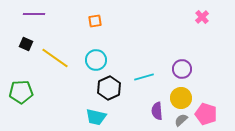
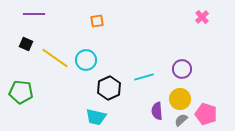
orange square: moved 2 px right
cyan circle: moved 10 px left
green pentagon: rotated 10 degrees clockwise
yellow circle: moved 1 px left, 1 px down
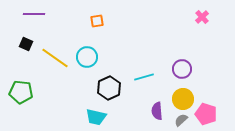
cyan circle: moved 1 px right, 3 px up
yellow circle: moved 3 px right
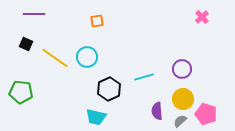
black hexagon: moved 1 px down
gray semicircle: moved 1 px left, 1 px down
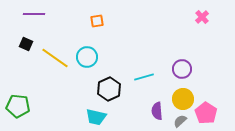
green pentagon: moved 3 px left, 14 px down
pink pentagon: moved 1 px up; rotated 15 degrees clockwise
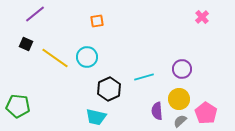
purple line: moved 1 px right; rotated 40 degrees counterclockwise
yellow circle: moved 4 px left
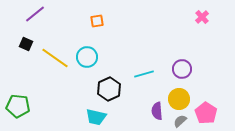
cyan line: moved 3 px up
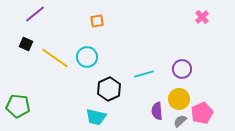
pink pentagon: moved 4 px left; rotated 15 degrees clockwise
